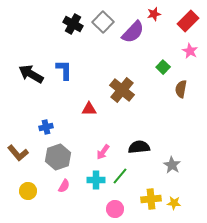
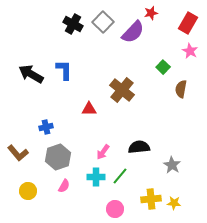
red star: moved 3 px left, 1 px up
red rectangle: moved 2 px down; rotated 15 degrees counterclockwise
cyan cross: moved 3 px up
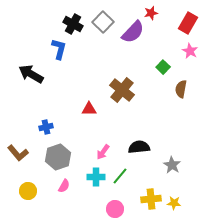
blue L-shape: moved 5 px left, 21 px up; rotated 15 degrees clockwise
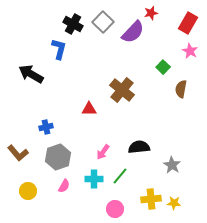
cyan cross: moved 2 px left, 2 px down
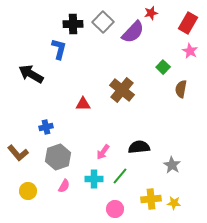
black cross: rotated 30 degrees counterclockwise
red triangle: moved 6 px left, 5 px up
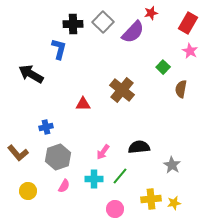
yellow star: rotated 16 degrees counterclockwise
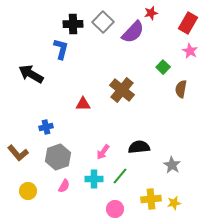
blue L-shape: moved 2 px right
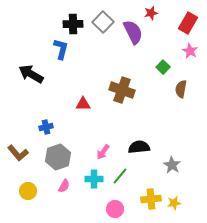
purple semicircle: rotated 70 degrees counterclockwise
brown cross: rotated 20 degrees counterclockwise
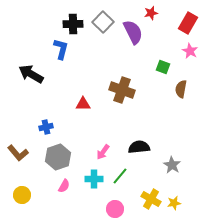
green square: rotated 24 degrees counterclockwise
yellow circle: moved 6 px left, 4 px down
yellow cross: rotated 36 degrees clockwise
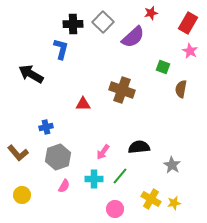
purple semicircle: moved 5 px down; rotated 75 degrees clockwise
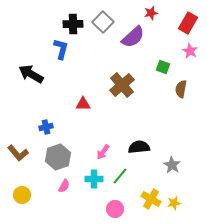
brown cross: moved 5 px up; rotated 30 degrees clockwise
